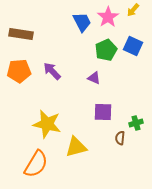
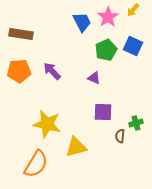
brown semicircle: moved 2 px up
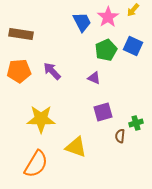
purple square: rotated 18 degrees counterclockwise
yellow star: moved 6 px left, 5 px up; rotated 12 degrees counterclockwise
yellow triangle: rotated 35 degrees clockwise
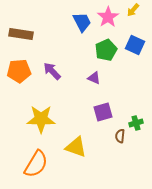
blue square: moved 2 px right, 1 px up
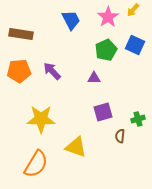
blue trapezoid: moved 11 px left, 2 px up
purple triangle: rotated 24 degrees counterclockwise
green cross: moved 2 px right, 4 px up
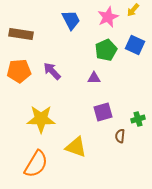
pink star: rotated 10 degrees clockwise
